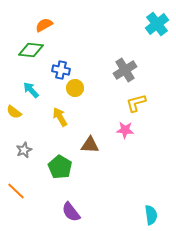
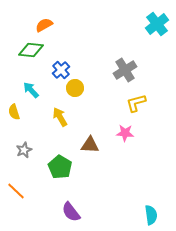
blue cross: rotated 36 degrees clockwise
yellow semicircle: rotated 35 degrees clockwise
pink star: moved 3 px down
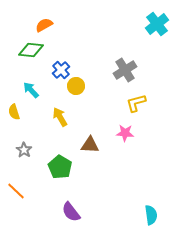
yellow circle: moved 1 px right, 2 px up
gray star: rotated 14 degrees counterclockwise
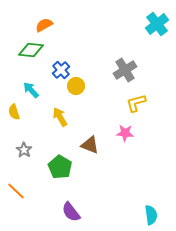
brown triangle: rotated 18 degrees clockwise
